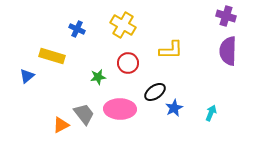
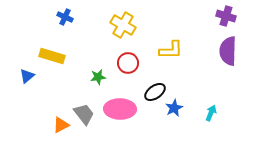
blue cross: moved 12 px left, 12 px up
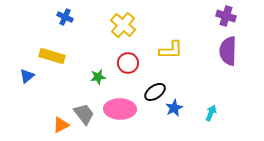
yellow cross: rotated 10 degrees clockwise
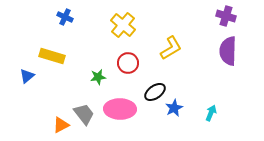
yellow L-shape: moved 2 px up; rotated 30 degrees counterclockwise
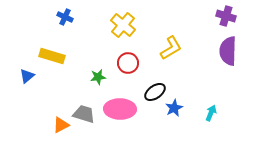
gray trapezoid: rotated 35 degrees counterclockwise
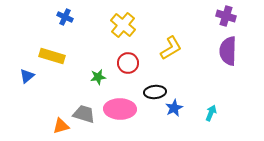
black ellipse: rotated 30 degrees clockwise
orange triangle: moved 1 px down; rotated 12 degrees clockwise
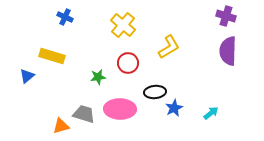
yellow L-shape: moved 2 px left, 1 px up
cyan arrow: rotated 28 degrees clockwise
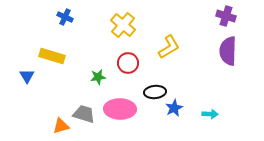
blue triangle: rotated 21 degrees counterclockwise
cyan arrow: moved 1 px left, 1 px down; rotated 42 degrees clockwise
